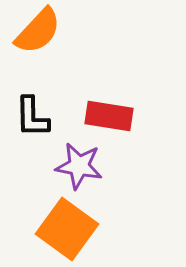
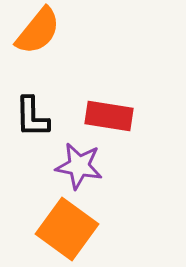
orange semicircle: rotated 4 degrees counterclockwise
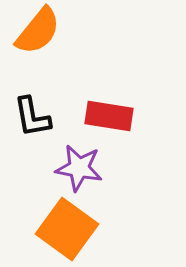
black L-shape: rotated 9 degrees counterclockwise
purple star: moved 2 px down
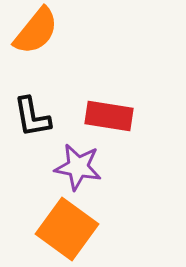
orange semicircle: moved 2 px left
purple star: moved 1 px left, 1 px up
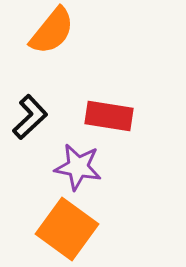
orange semicircle: moved 16 px right
black L-shape: moved 2 px left; rotated 123 degrees counterclockwise
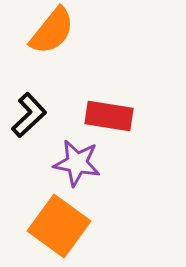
black L-shape: moved 1 px left, 2 px up
purple star: moved 1 px left, 4 px up
orange square: moved 8 px left, 3 px up
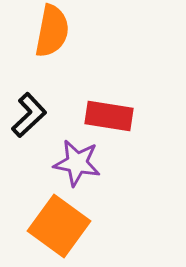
orange semicircle: rotated 28 degrees counterclockwise
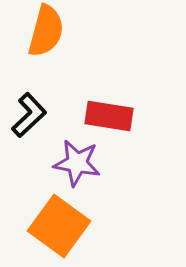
orange semicircle: moved 6 px left; rotated 4 degrees clockwise
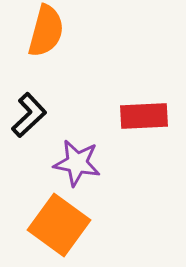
red rectangle: moved 35 px right; rotated 12 degrees counterclockwise
orange square: moved 1 px up
